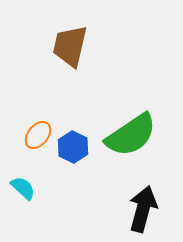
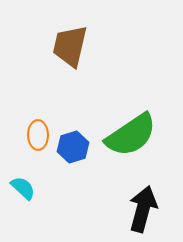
orange ellipse: rotated 40 degrees counterclockwise
blue hexagon: rotated 16 degrees clockwise
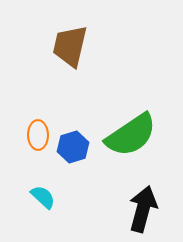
cyan semicircle: moved 20 px right, 9 px down
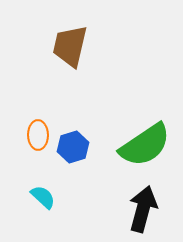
green semicircle: moved 14 px right, 10 px down
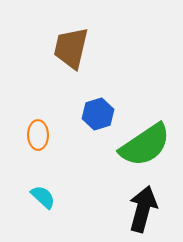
brown trapezoid: moved 1 px right, 2 px down
blue hexagon: moved 25 px right, 33 px up
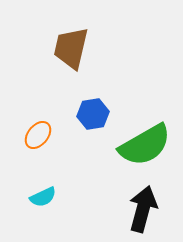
blue hexagon: moved 5 px left; rotated 8 degrees clockwise
orange ellipse: rotated 40 degrees clockwise
green semicircle: rotated 4 degrees clockwise
cyan semicircle: rotated 112 degrees clockwise
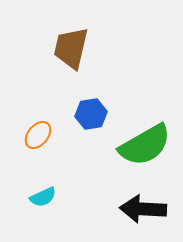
blue hexagon: moved 2 px left
black arrow: rotated 102 degrees counterclockwise
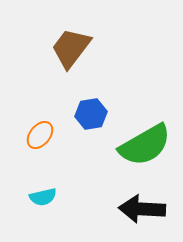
brown trapezoid: rotated 24 degrees clockwise
orange ellipse: moved 2 px right
cyan semicircle: rotated 12 degrees clockwise
black arrow: moved 1 px left
